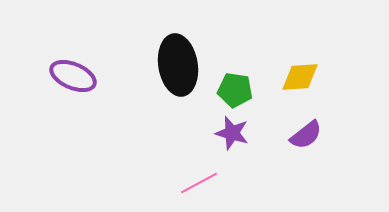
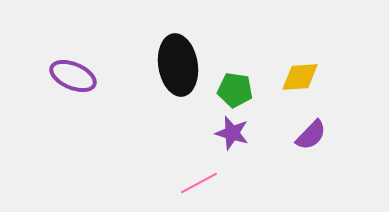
purple semicircle: moved 5 px right; rotated 8 degrees counterclockwise
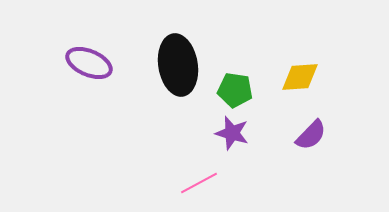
purple ellipse: moved 16 px right, 13 px up
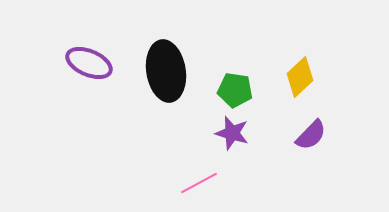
black ellipse: moved 12 px left, 6 px down
yellow diamond: rotated 39 degrees counterclockwise
